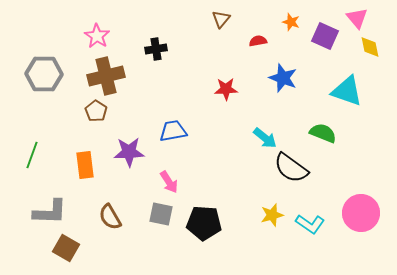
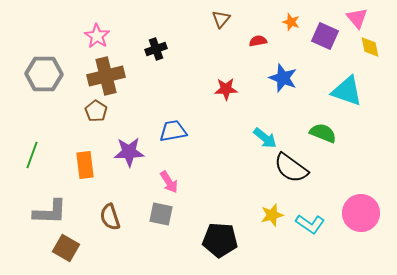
black cross: rotated 10 degrees counterclockwise
brown semicircle: rotated 12 degrees clockwise
black pentagon: moved 16 px right, 17 px down
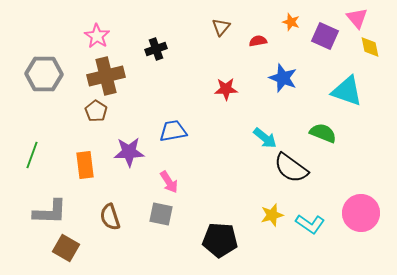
brown triangle: moved 8 px down
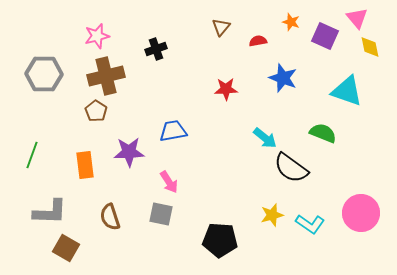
pink star: rotated 25 degrees clockwise
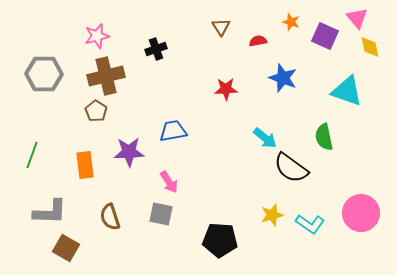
brown triangle: rotated 12 degrees counterclockwise
green semicircle: moved 1 px right, 4 px down; rotated 124 degrees counterclockwise
